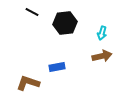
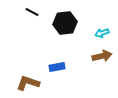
cyan arrow: rotated 56 degrees clockwise
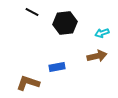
brown arrow: moved 5 px left
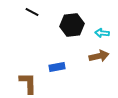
black hexagon: moved 7 px right, 2 px down
cyan arrow: rotated 24 degrees clockwise
brown arrow: moved 2 px right
brown L-shape: rotated 70 degrees clockwise
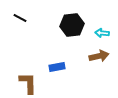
black line: moved 12 px left, 6 px down
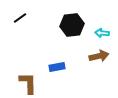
black line: rotated 64 degrees counterclockwise
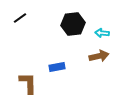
black hexagon: moved 1 px right, 1 px up
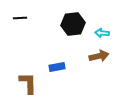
black line: rotated 32 degrees clockwise
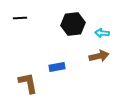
brown L-shape: rotated 10 degrees counterclockwise
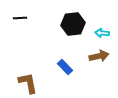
blue rectangle: moved 8 px right; rotated 56 degrees clockwise
